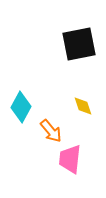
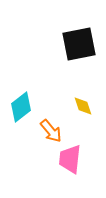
cyan diamond: rotated 24 degrees clockwise
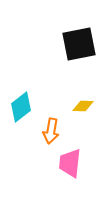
yellow diamond: rotated 70 degrees counterclockwise
orange arrow: rotated 50 degrees clockwise
pink trapezoid: moved 4 px down
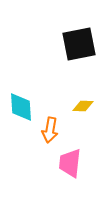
cyan diamond: rotated 56 degrees counterclockwise
orange arrow: moved 1 px left, 1 px up
